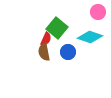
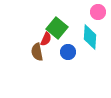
cyan diamond: rotated 75 degrees clockwise
brown semicircle: moved 7 px left
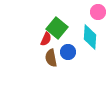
brown semicircle: moved 14 px right, 6 px down
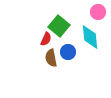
green square: moved 2 px right, 2 px up
cyan diamond: rotated 10 degrees counterclockwise
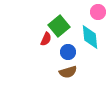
green square: rotated 10 degrees clockwise
brown semicircle: moved 17 px right, 14 px down; rotated 96 degrees counterclockwise
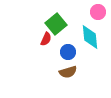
green square: moved 3 px left, 2 px up
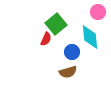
blue circle: moved 4 px right
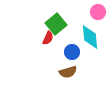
red semicircle: moved 2 px right, 1 px up
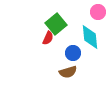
blue circle: moved 1 px right, 1 px down
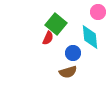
green square: rotated 10 degrees counterclockwise
